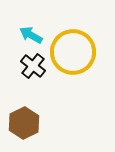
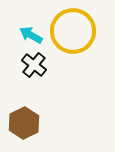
yellow circle: moved 21 px up
black cross: moved 1 px right, 1 px up
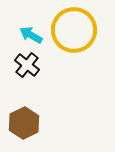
yellow circle: moved 1 px right, 1 px up
black cross: moved 7 px left
